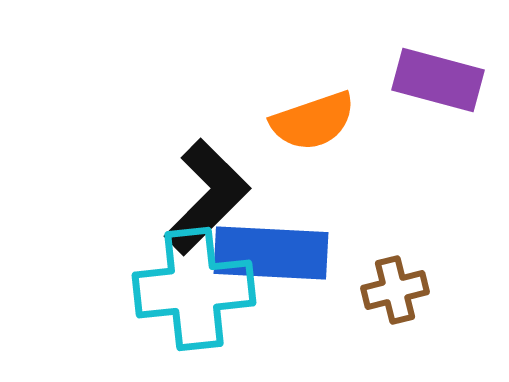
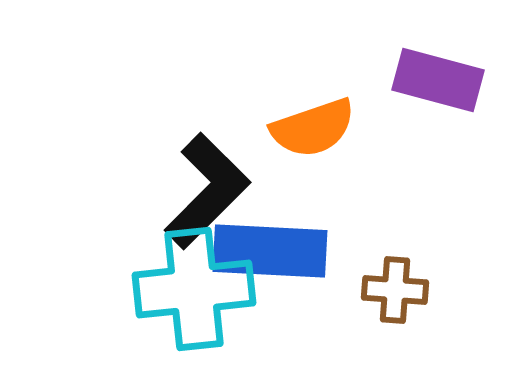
orange semicircle: moved 7 px down
black L-shape: moved 6 px up
blue rectangle: moved 1 px left, 2 px up
brown cross: rotated 18 degrees clockwise
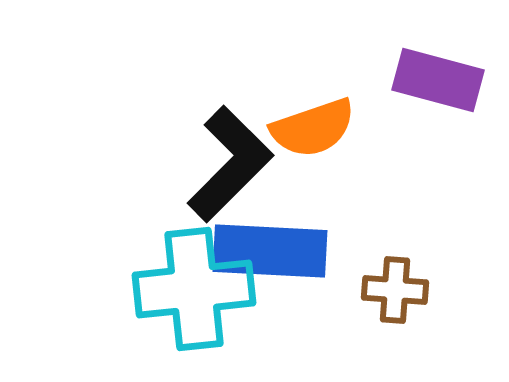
black L-shape: moved 23 px right, 27 px up
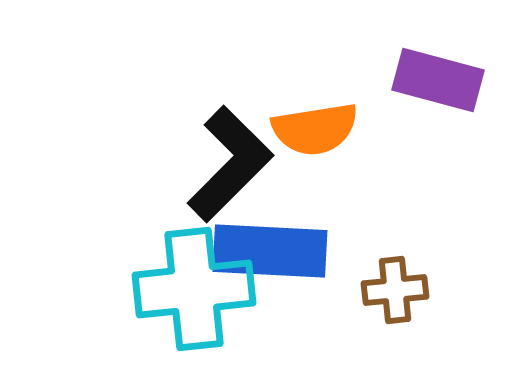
orange semicircle: moved 2 px right, 1 px down; rotated 10 degrees clockwise
brown cross: rotated 10 degrees counterclockwise
